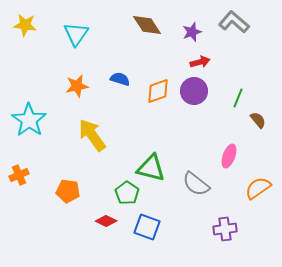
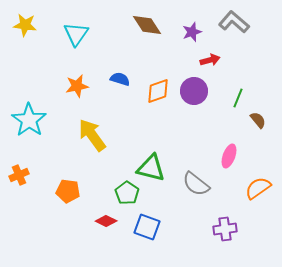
red arrow: moved 10 px right, 2 px up
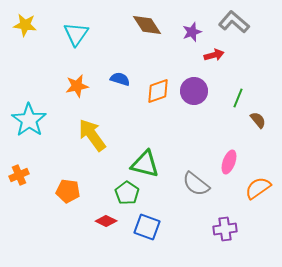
red arrow: moved 4 px right, 5 px up
pink ellipse: moved 6 px down
green triangle: moved 6 px left, 4 px up
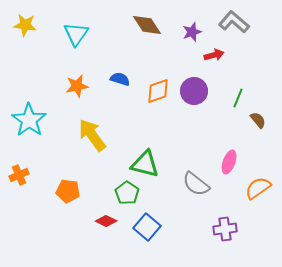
blue square: rotated 20 degrees clockwise
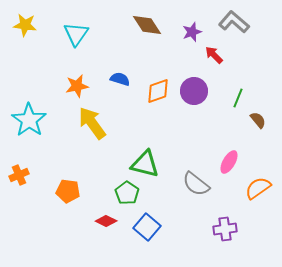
red arrow: rotated 120 degrees counterclockwise
yellow arrow: moved 12 px up
pink ellipse: rotated 10 degrees clockwise
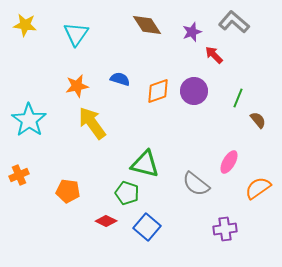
green pentagon: rotated 15 degrees counterclockwise
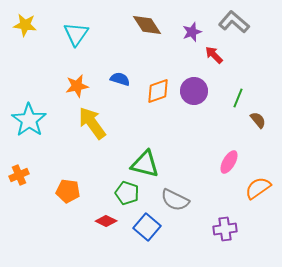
gray semicircle: moved 21 px left, 16 px down; rotated 12 degrees counterclockwise
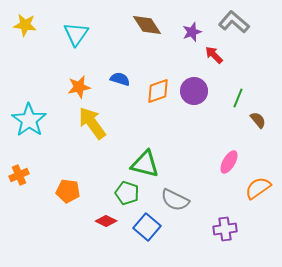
orange star: moved 2 px right, 1 px down
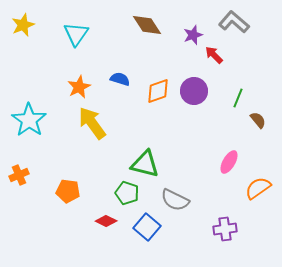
yellow star: moved 2 px left; rotated 30 degrees counterclockwise
purple star: moved 1 px right, 3 px down
orange star: rotated 15 degrees counterclockwise
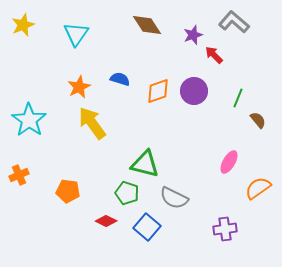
gray semicircle: moved 1 px left, 2 px up
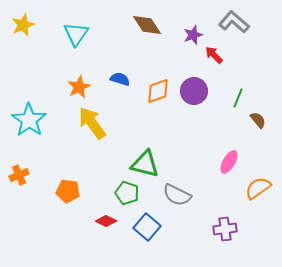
gray semicircle: moved 3 px right, 3 px up
